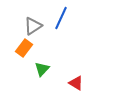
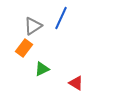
green triangle: rotated 21 degrees clockwise
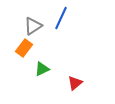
red triangle: moved 1 px left; rotated 49 degrees clockwise
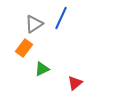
gray triangle: moved 1 px right, 2 px up
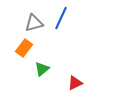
gray triangle: moved 1 px up; rotated 18 degrees clockwise
green triangle: rotated 14 degrees counterclockwise
red triangle: rotated 14 degrees clockwise
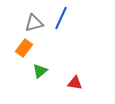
green triangle: moved 2 px left, 2 px down
red triangle: rotated 35 degrees clockwise
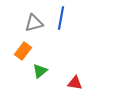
blue line: rotated 15 degrees counterclockwise
orange rectangle: moved 1 px left, 3 px down
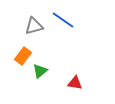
blue line: moved 2 px right, 2 px down; rotated 65 degrees counterclockwise
gray triangle: moved 3 px down
orange rectangle: moved 5 px down
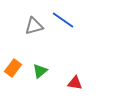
orange rectangle: moved 10 px left, 12 px down
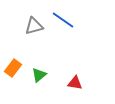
green triangle: moved 1 px left, 4 px down
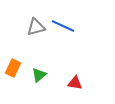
blue line: moved 6 px down; rotated 10 degrees counterclockwise
gray triangle: moved 2 px right, 1 px down
orange rectangle: rotated 12 degrees counterclockwise
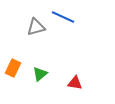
blue line: moved 9 px up
green triangle: moved 1 px right, 1 px up
